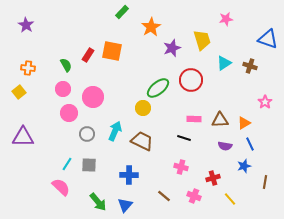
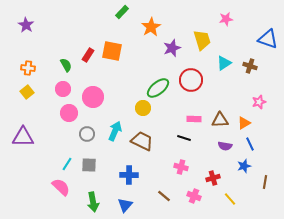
yellow square at (19, 92): moved 8 px right
pink star at (265, 102): moved 6 px left; rotated 16 degrees clockwise
green arrow at (98, 202): moved 5 px left; rotated 30 degrees clockwise
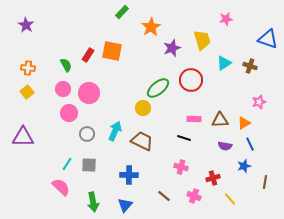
pink circle at (93, 97): moved 4 px left, 4 px up
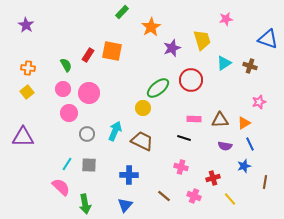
green arrow at (93, 202): moved 8 px left, 2 px down
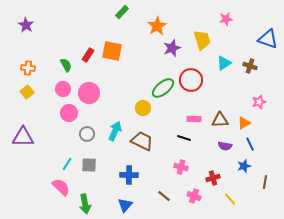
orange star at (151, 27): moved 6 px right, 1 px up
green ellipse at (158, 88): moved 5 px right
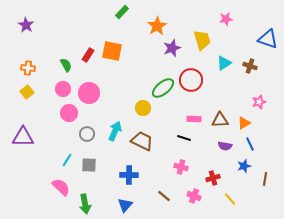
cyan line at (67, 164): moved 4 px up
brown line at (265, 182): moved 3 px up
